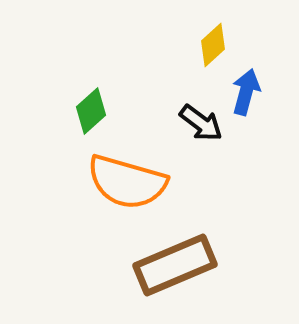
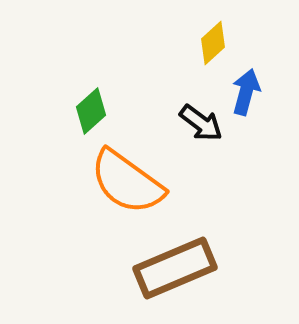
yellow diamond: moved 2 px up
orange semicircle: rotated 20 degrees clockwise
brown rectangle: moved 3 px down
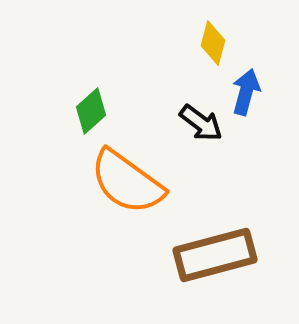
yellow diamond: rotated 33 degrees counterclockwise
brown rectangle: moved 40 px right, 13 px up; rotated 8 degrees clockwise
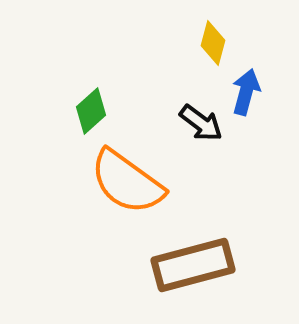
brown rectangle: moved 22 px left, 10 px down
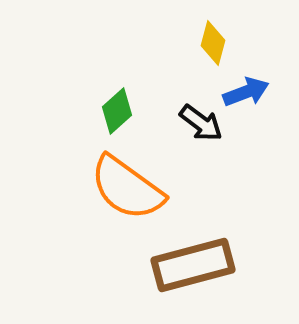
blue arrow: rotated 54 degrees clockwise
green diamond: moved 26 px right
orange semicircle: moved 6 px down
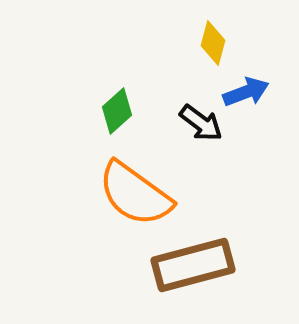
orange semicircle: moved 8 px right, 6 px down
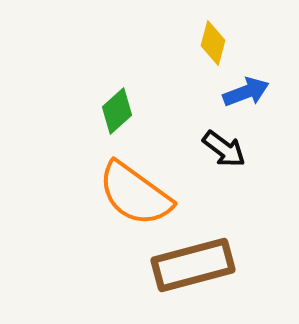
black arrow: moved 23 px right, 26 px down
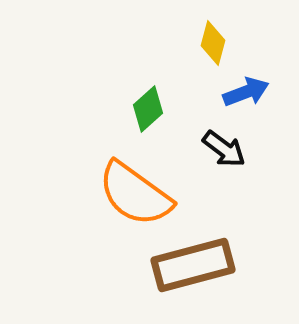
green diamond: moved 31 px right, 2 px up
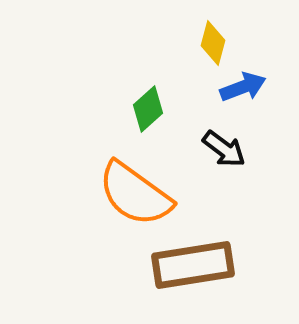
blue arrow: moved 3 px left, 5 px up
brown rectangle: rotated 6 degrees clockwise
